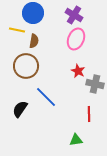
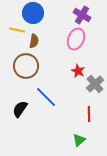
purple cross: moved 8 px right
gray cross: rotated 36 degrees clockwise
green triangle: moved 3 px right; rotated 32 degrees counterclockwise
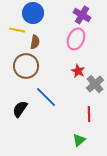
brown semicircle: moved 1 px right, 1 px down
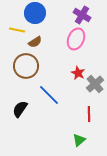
blue circle: moved 2 px right
brown semicircle: rotated 48 degrees clockwise
red star: moved 2 px down
blue line: moved 3 px right, 2 px up
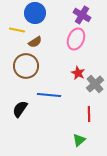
blue line: rotated 40 degrees counterclockwise
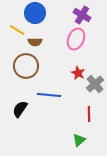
yellow line: rotated 21 degrees clockwise
brown semicircle: rotated 32 degrees clockwise
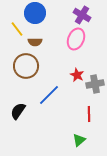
yellow line: moved 1 px up; rotated 21 degrees clockwise
red star: moved 1 px left, 2 px down
gray cross: rotated 30 degrees clockwise
blue line: rotated 50 degrees counterclockwise
black semicircle: moved 2 px left, 2 px down
